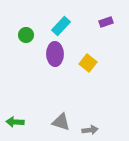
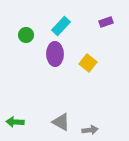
gray triangle: rotated 12 degrees clockwise
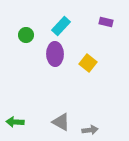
purple rectangle: rotated 32 degrees clockwise
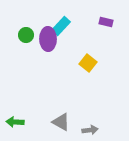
purple ellipse: moved 7 px left, 15 px up
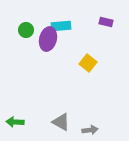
cyan rectangle: rotated 42 degrees clockwise
green circle: moved 5 px up
purple ellipse: rotated 15 degrees clockwise
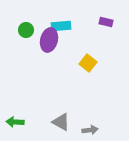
purple ellipse: moved 1 px right, 1 px down
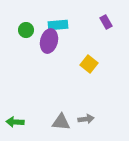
purple rectangle: rotated 48 degrees clockwise
cyan rectangle: moved 3 px left, 1 px up
purple ellipse: moved 1 px down
yellow square: moved 1 px right, 1 px down
gray triangle: rotated 24 degrees counterclockwise
gray arrow: moved 4 px left, 11 px up
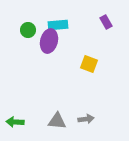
green circle: moved 2 px right
yellow square: rotated 18 degrees counterclockwise
gray triangle: moved 4 px left, 1 px up
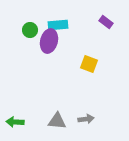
purple rectangle: rotated 24 degrees counterclockwise
green circle: moved 2 px right
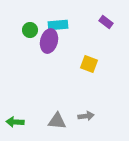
gray arrow: moved 3 px up
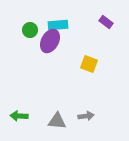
purple ellipse: moved 1 px right; rotated 15 degrees clockwise
green arrow: moved 4 px right, 6 px up
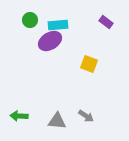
green circle: moved 10 px up
purple ellipse: rotated 30 degrees clockwise
gray arrow: rotated 42 degrees clockwise
